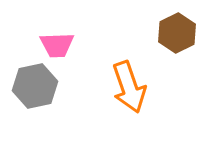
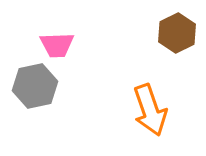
orange arrow: moved 21 px right, 23 px down
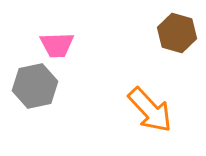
brown hexagon: rotated 18 degrees counterclockwise
orange arrow: rotated 24 degrees counterclockwise
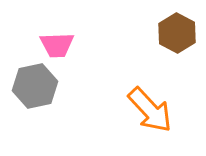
brown hexagon: rotated 12 degrees clockwise
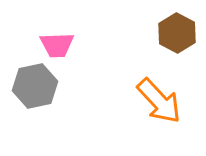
orange arrow: moved 9 px right, 9 px up
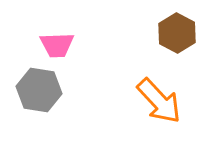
gray hexagon: moved 4 px right, 4 px down; rotated 21 degrees clockwise
